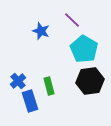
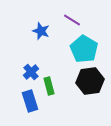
purple line: rotated 12 degrees counterclockwise
blue cross: moved 13 px right, 9 px up
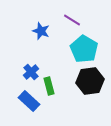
blue rectangle: moved 1 px left; rotated 30 degrees counterclockwise
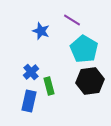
blue rectangle: rotated 60 degrees clockwise
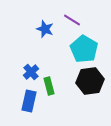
blue star: moved 4 px right, 2 px up
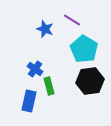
blue cross: moved 4 px right, 3 px up; rotated 14 degrees counterclockwise
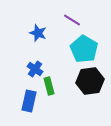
blue star: moved 7 px left, 4 px down
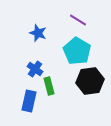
purple line: moved 6 px right
cyan pentagon: moved 7 px left, 2 px down
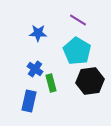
blue star: rotated 18 degrees counterclockwise
green rectangle: moved 2 px right, 3 px up
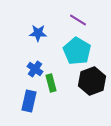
black hexagon: moved 2 px right; rotated 12 degrees counterclockwise
